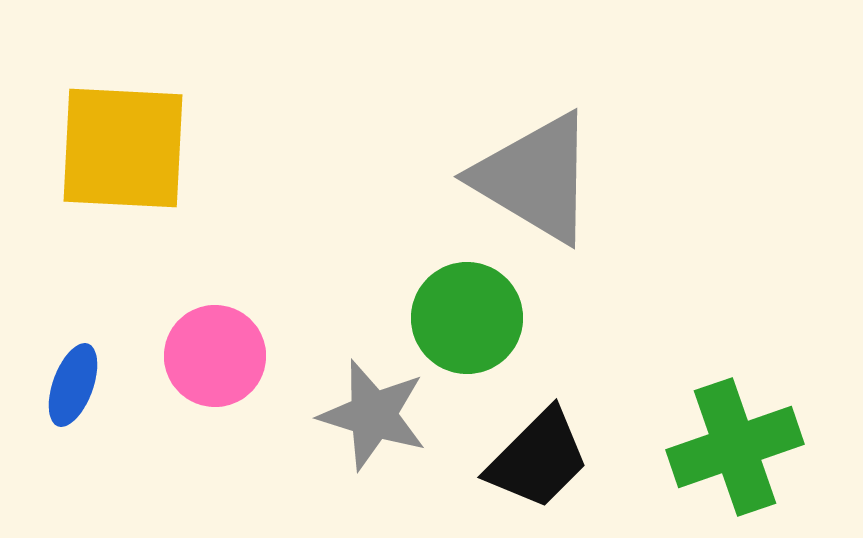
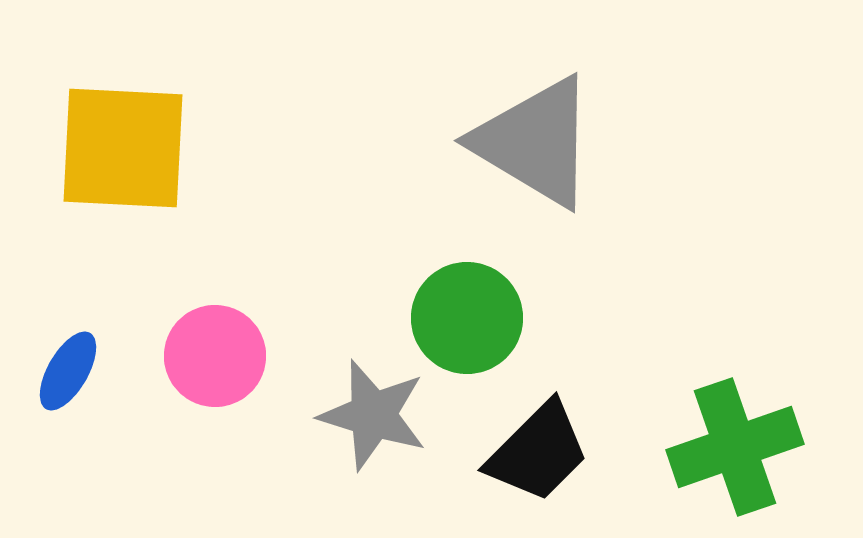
gray triangle: moved 36 px up
blue ellipse: moved 5 px left, 14 px up; rotated 10 degrees clockwise
black trapezoid: moved 7 px up
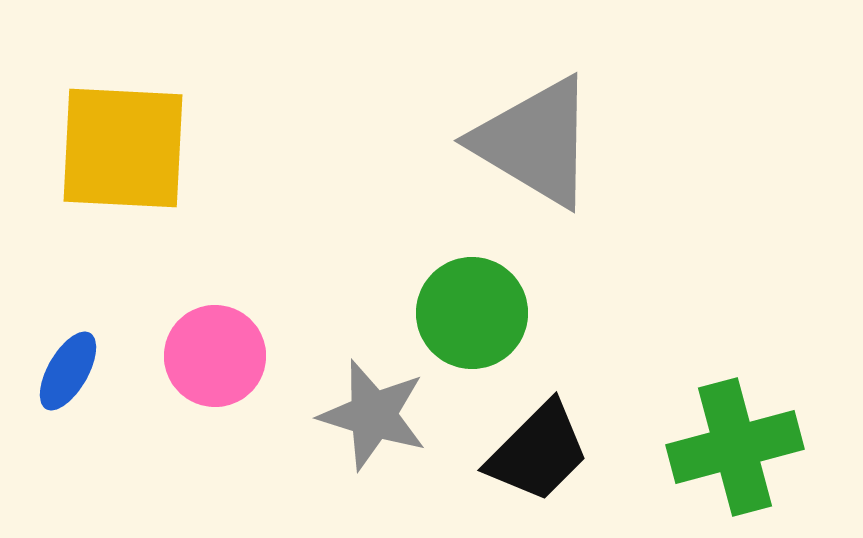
green circle: moved 5 px right, 5 px up
green cross: rotated 4 degrees clockwise
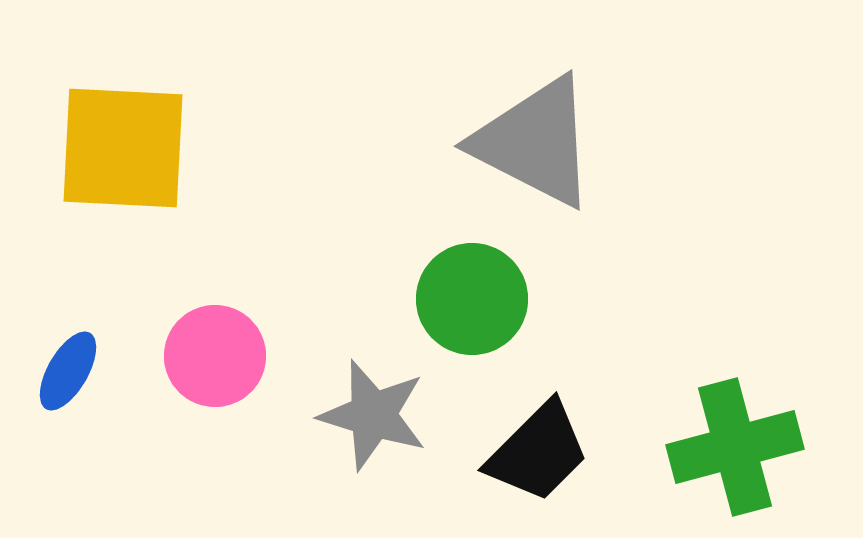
gray triangle: rotated 4 degrees counterclockwise
green circle: moved 14 px up
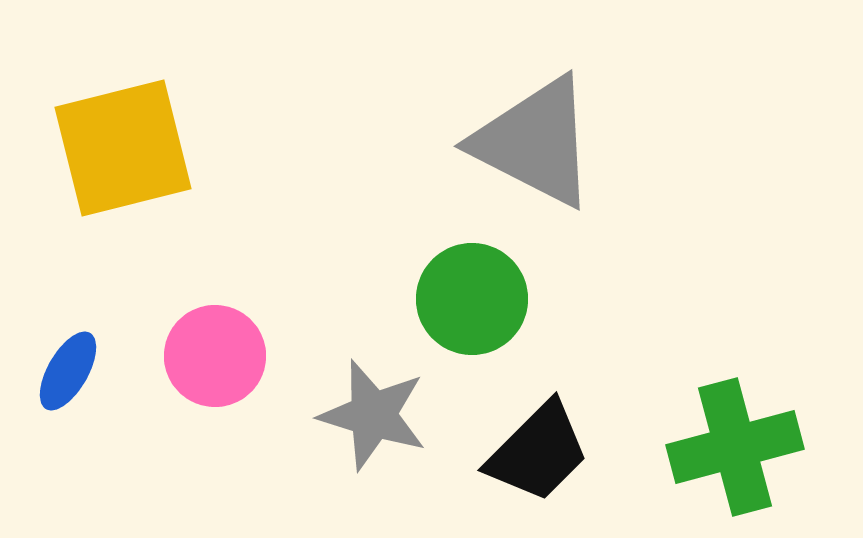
yellow square: rotated 17 degrees counterclockwise
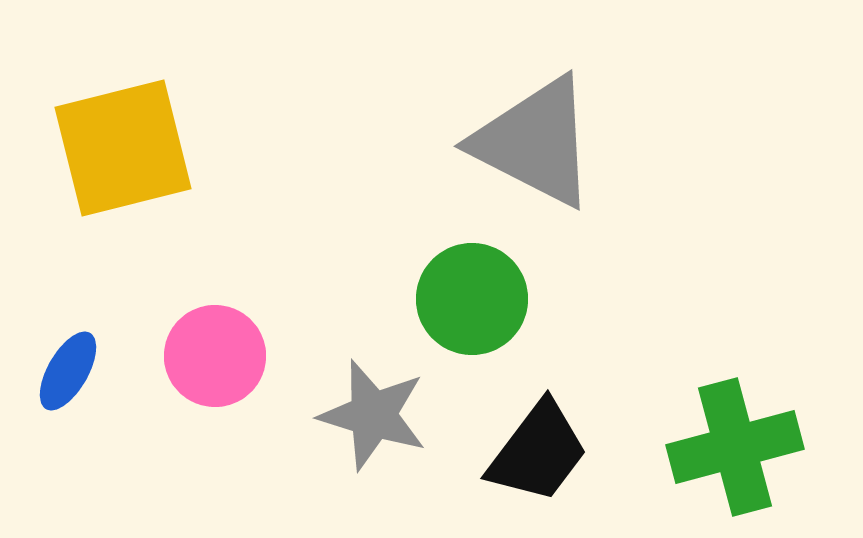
black trapezoid: rotated 8 degrees counterclockwise
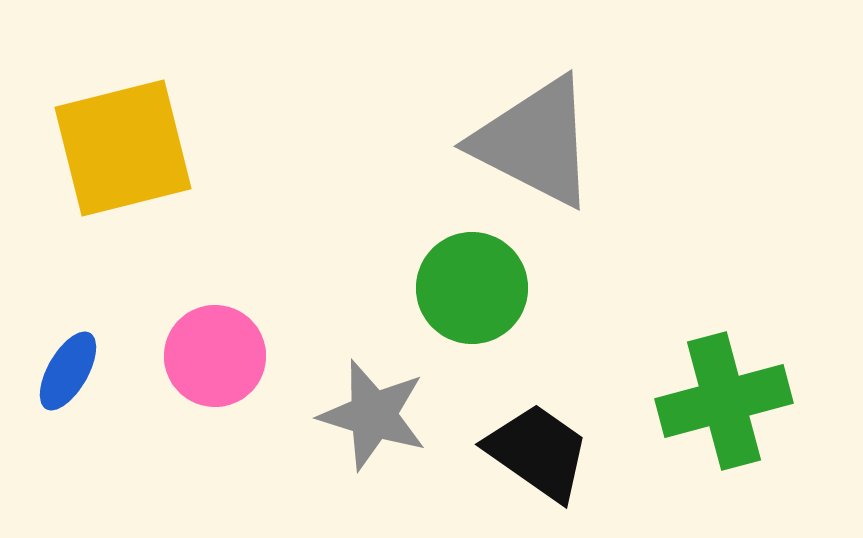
green circle: moved 11 px up
green cross: moved 11 px left, 46 px up
black trapezoid: rotated 92 degrees counterclockwise
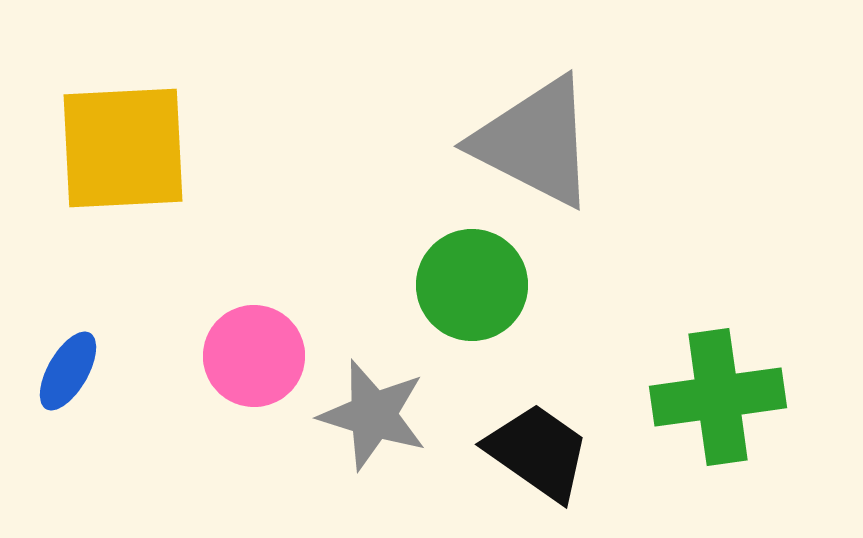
yellow square: rotated 11 degrees clockwise
green circle: moved 3 px up
pink circle: moved 39 px right
green cross: moved 6 px left, 4 px up; rotated 7 degrees clockwise
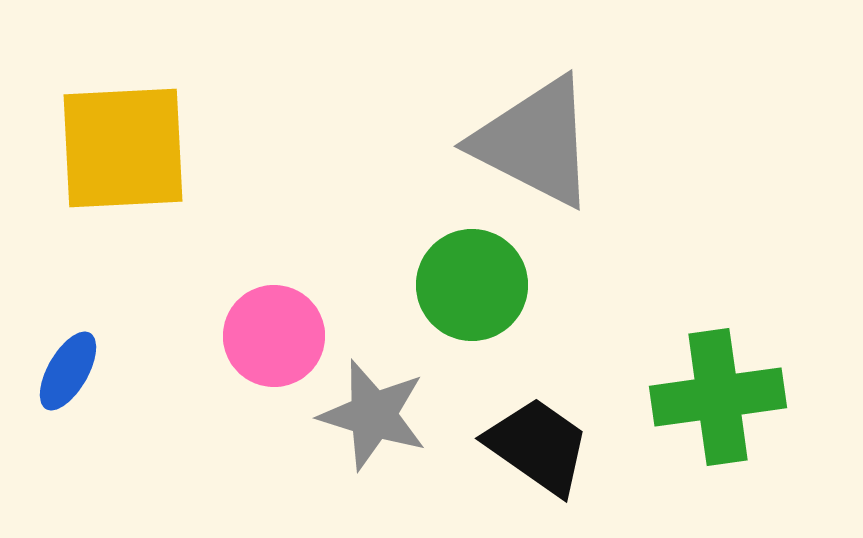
pink circle: moved 20 px right, 20 px up
black trapezoid: moved 6 px up
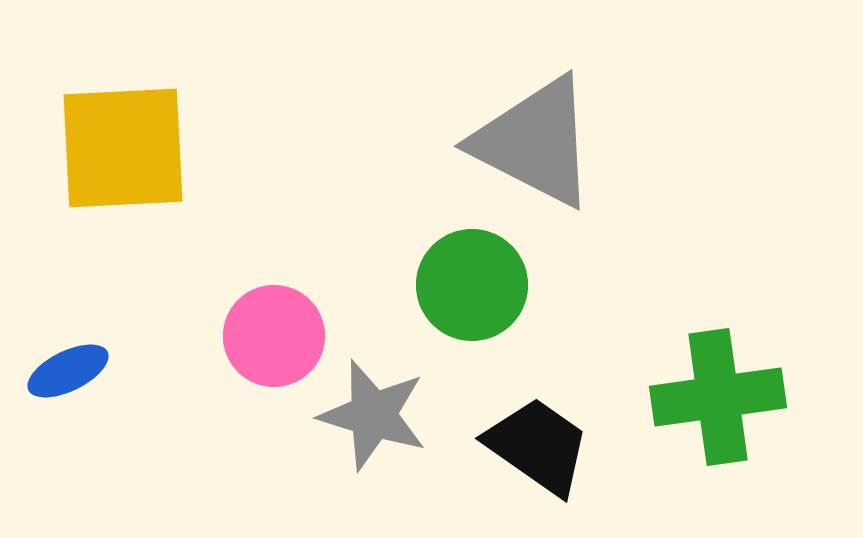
blue ellipse: rotated 34 degrees clockwise
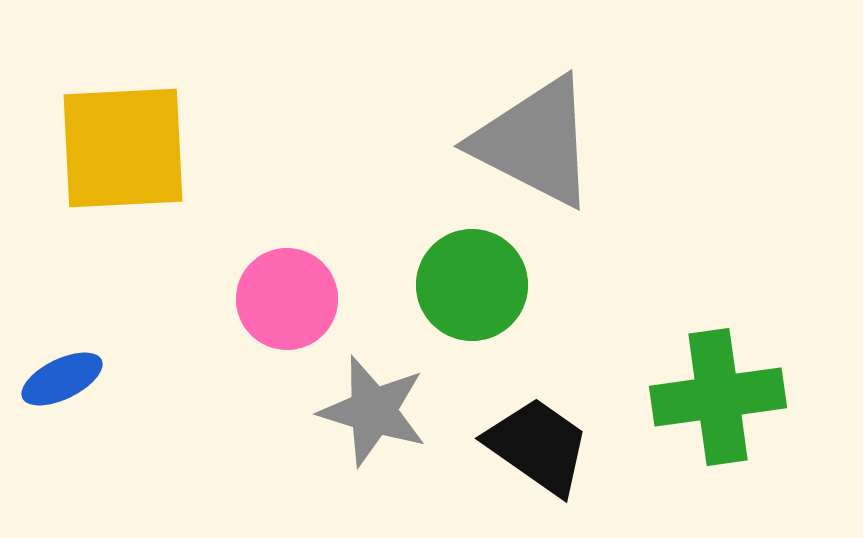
pink circle: moved 13 px right, 37 px up
blue ellipse: moved 6 px left, 8 px down
gray star: moved 4 px up
